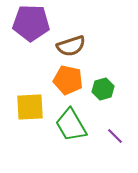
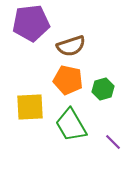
purple pentagon: rotated 9 degrees counterclockwise
purple line: moved 2 px left, 6 px down
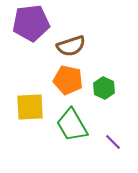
green hexagon: moved 1 px right, 1 px up; rotated 20 degrees counterclockwise
green trapezoid: moved 1 px right
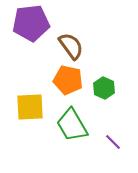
brown semicircle: rotated 108 degrees counterclockwise
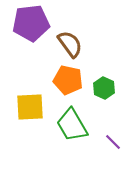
brown semicircle: moved 1 px left, 2 px up
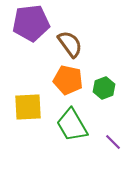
green hexagon: rotated 15 degrees clockwise
yellow square: moved 2 px left
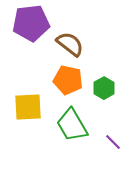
brown semicircle: rotated 16 degrees counterclockwise
green hexagon: rotated 10 degrees counterclockwise
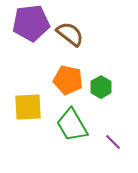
brown semicircle: moved 10 px up
green hexagon: moved 3 px left, 1 px up
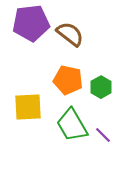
purple line: moved 10 px left, 7 px up
